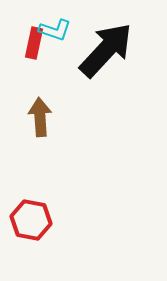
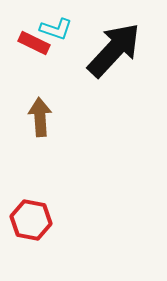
cyan L-shape: moved 1 px right, 1 px up
red rectangle: rotated 76 degrees counterclockwise
black arrow: moved 8 px right
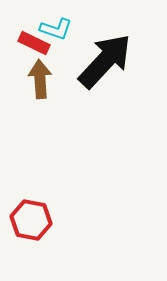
black arrow: moved 9 px left, 11 px down
brown arrow: moved 38 px up
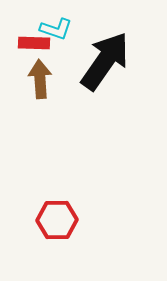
red rectangle: rotated 24 degrees counterclockwise
black arrow: rotated 8 degrees counterclockwise
red hexagon: moved 26 px right; rotated 12 degrees counterclockwise
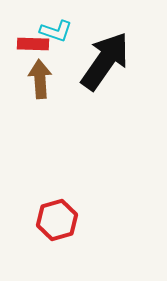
cyan L-shape: moved 2 px down
red rectangle: moved 1 px left, 1 px down
red hexagon: rotated 15 degrees counterclockwise
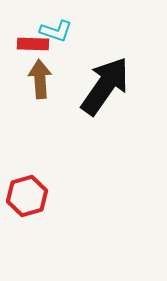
black arrow: moved 25 px down
red hexagon: moved 30 px left, 24 px up
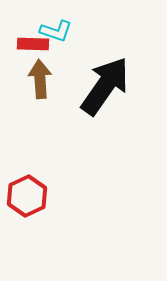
red hexagon: rotated 9 degrees counterclockwise
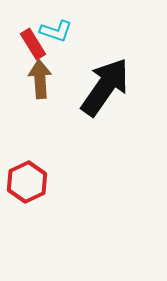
red rectangle: rotated 56 degrees clockwise
black arrow: moved 1 px down
red hexagon: moved 14 px up
